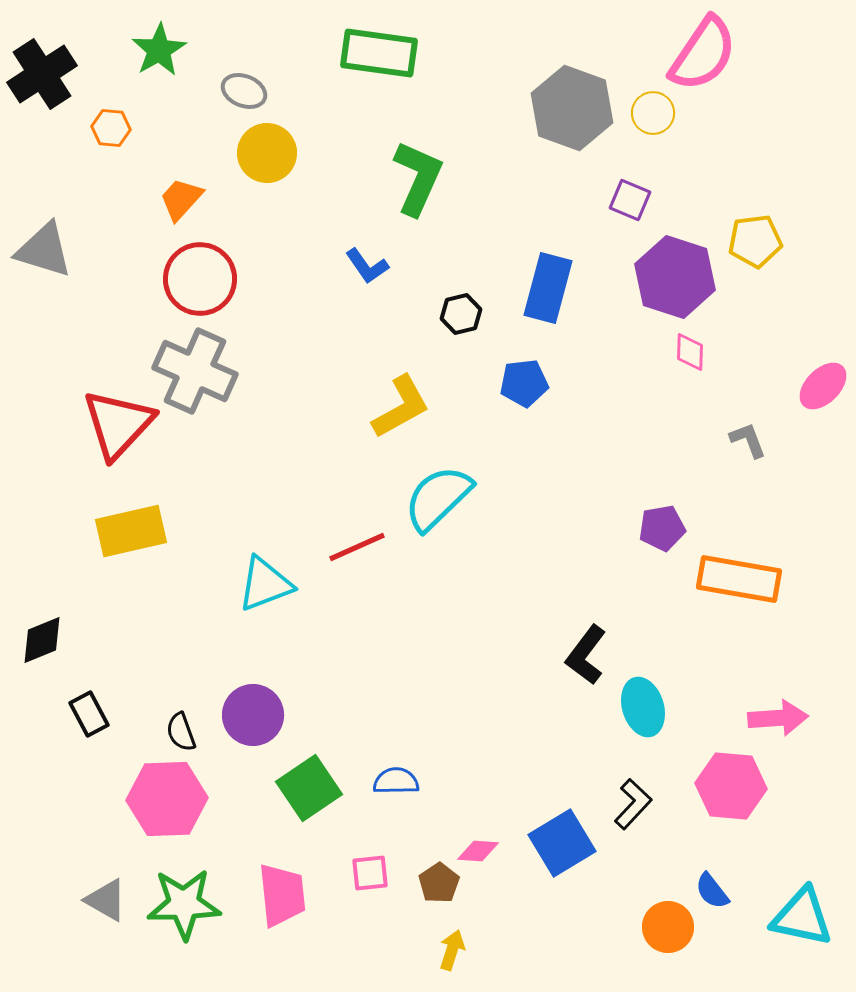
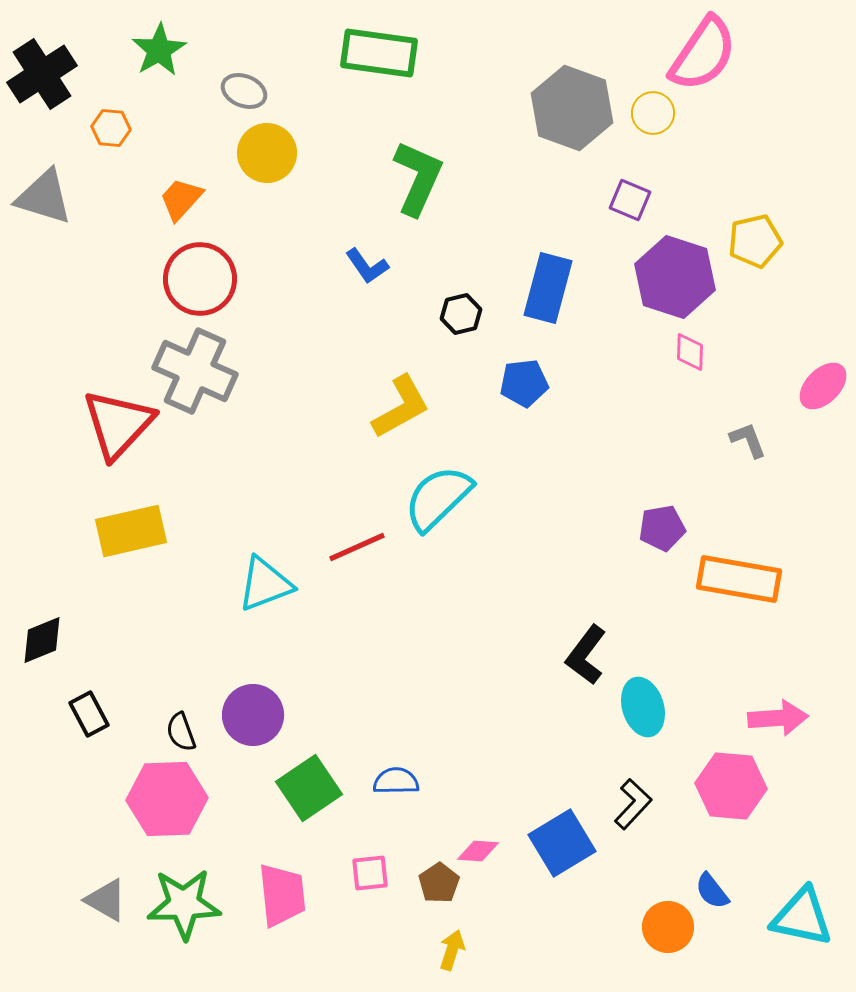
yellow pentagon at (755, 241): rotated 6 degrees counterclockwise
gray triangle at (44, 250): moved 53 px up
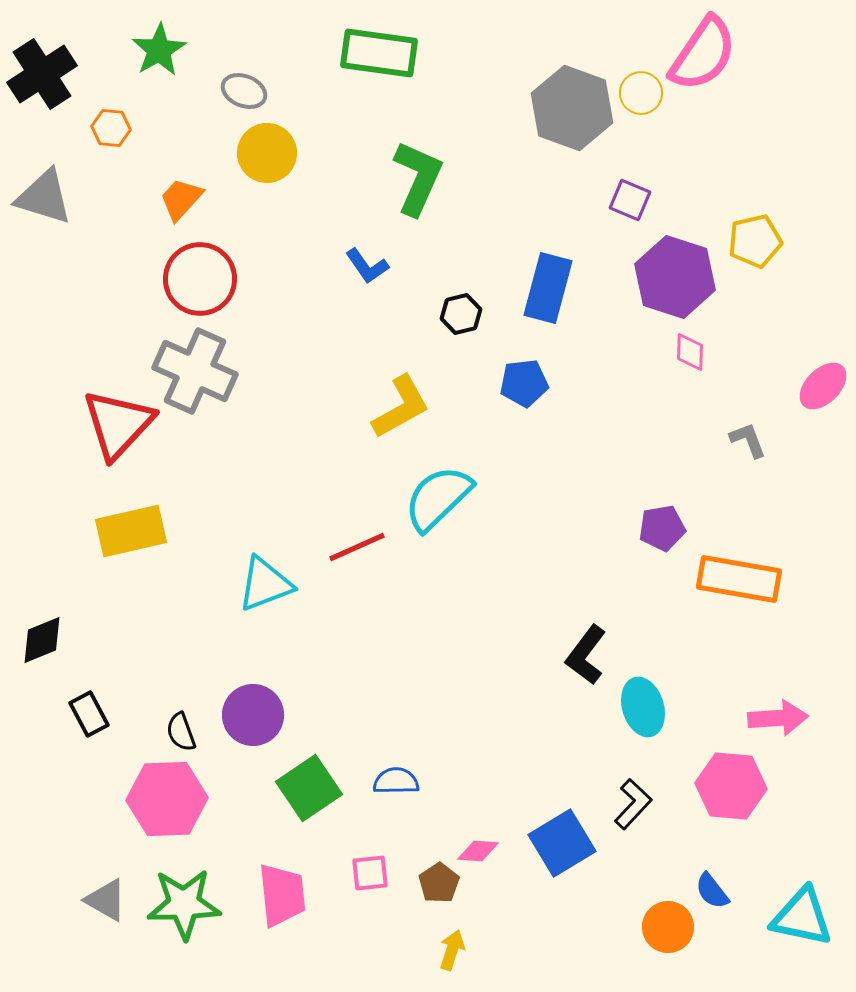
yellow circle at (653, 113): moved 12 px left, 20 px up
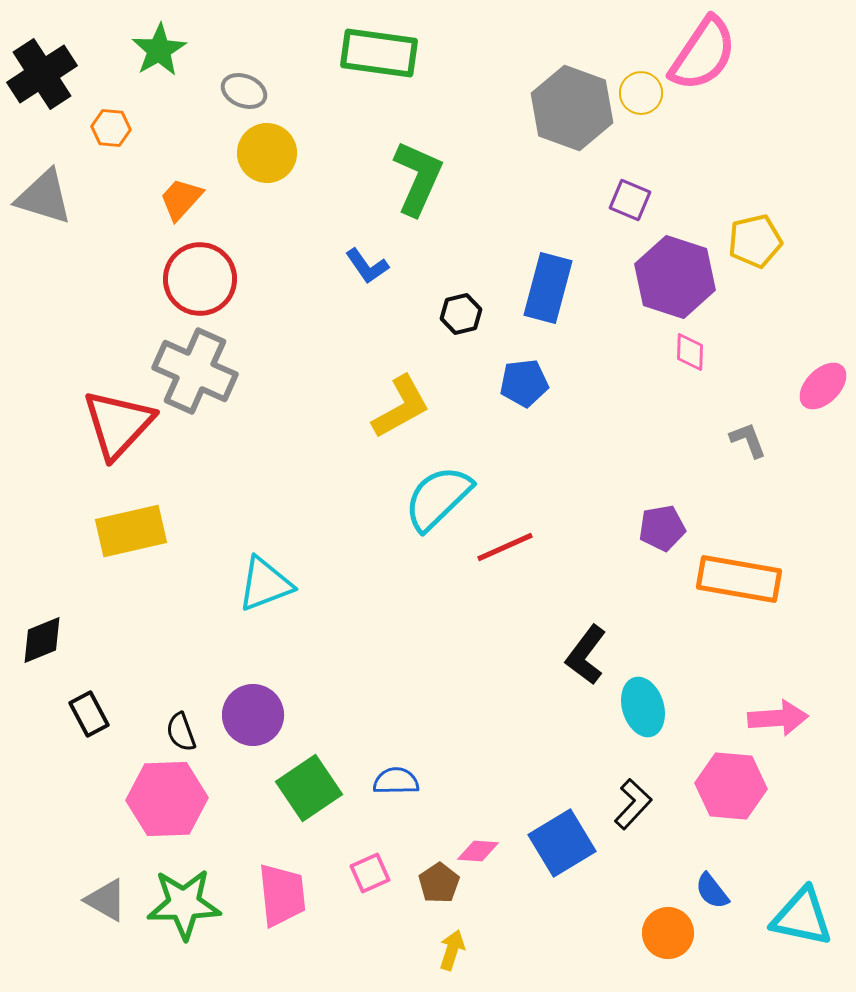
red line at (357, 547): moved 148 px right
pink square at (370, 873): rotated 18 degrees counterclockwise
orange circle at (668, 927): moved 6 px down
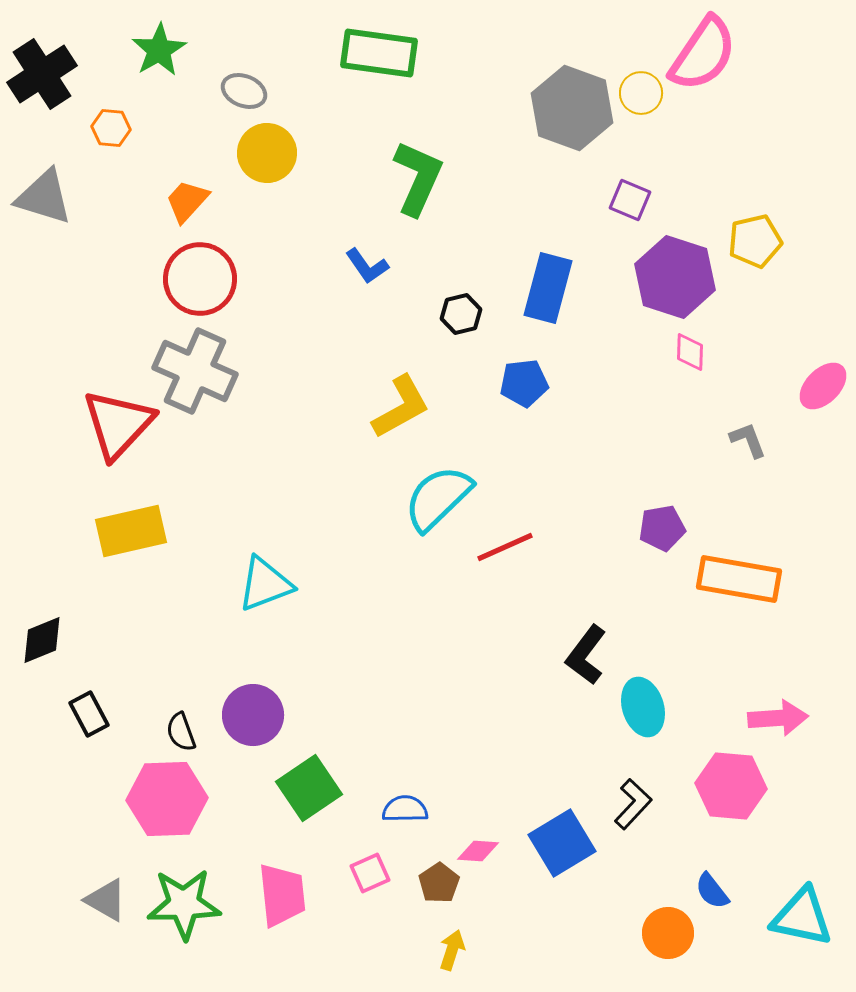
orange trapezoid at (181, 199): moved 6 px right, 2 px down
blue semicircle at (396, 781): moved 9 px right, 28 px down
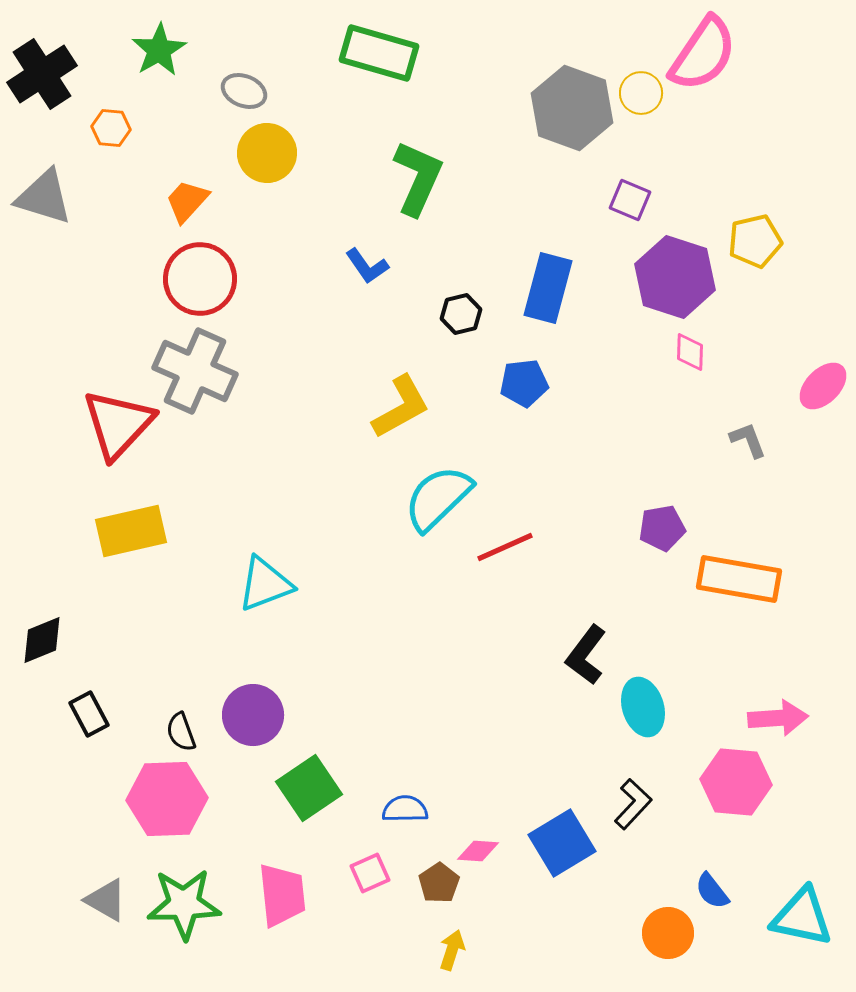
green rectangle at (379, 53): rotated 8 degrees clockwise
pink hexagon at (731, 786): moved 5 px right, 4 px up
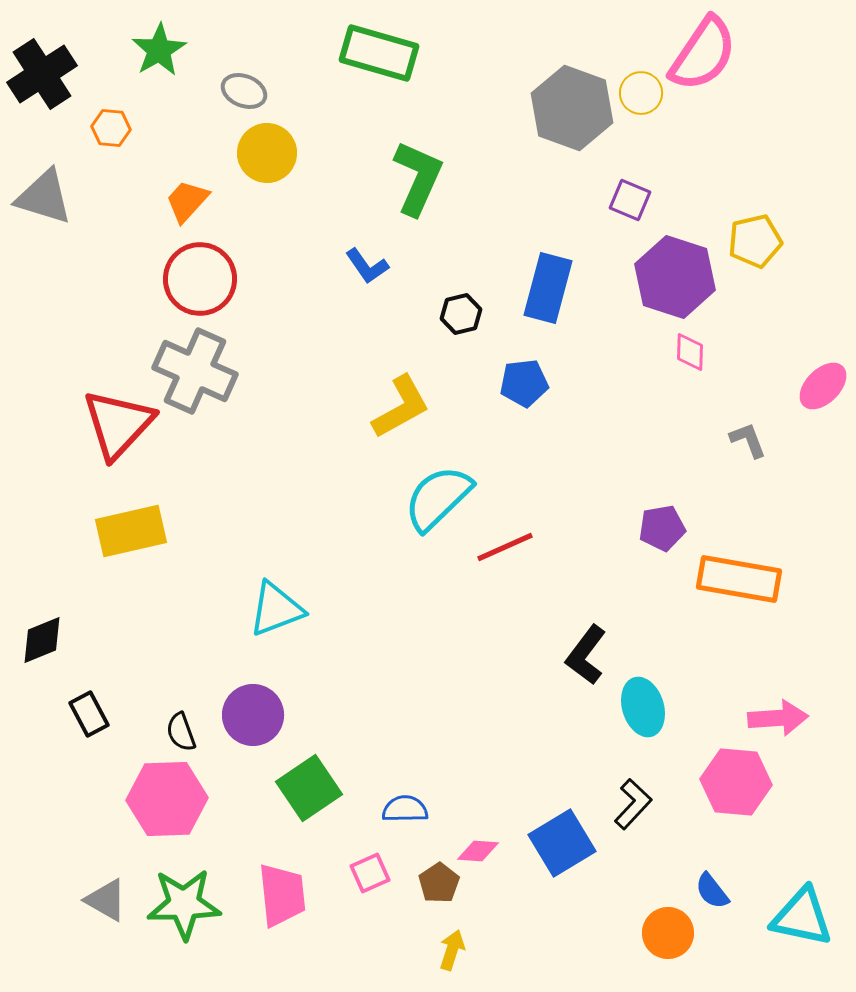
cyan triangle at (265, 584): moved 11 px right, 25 px down
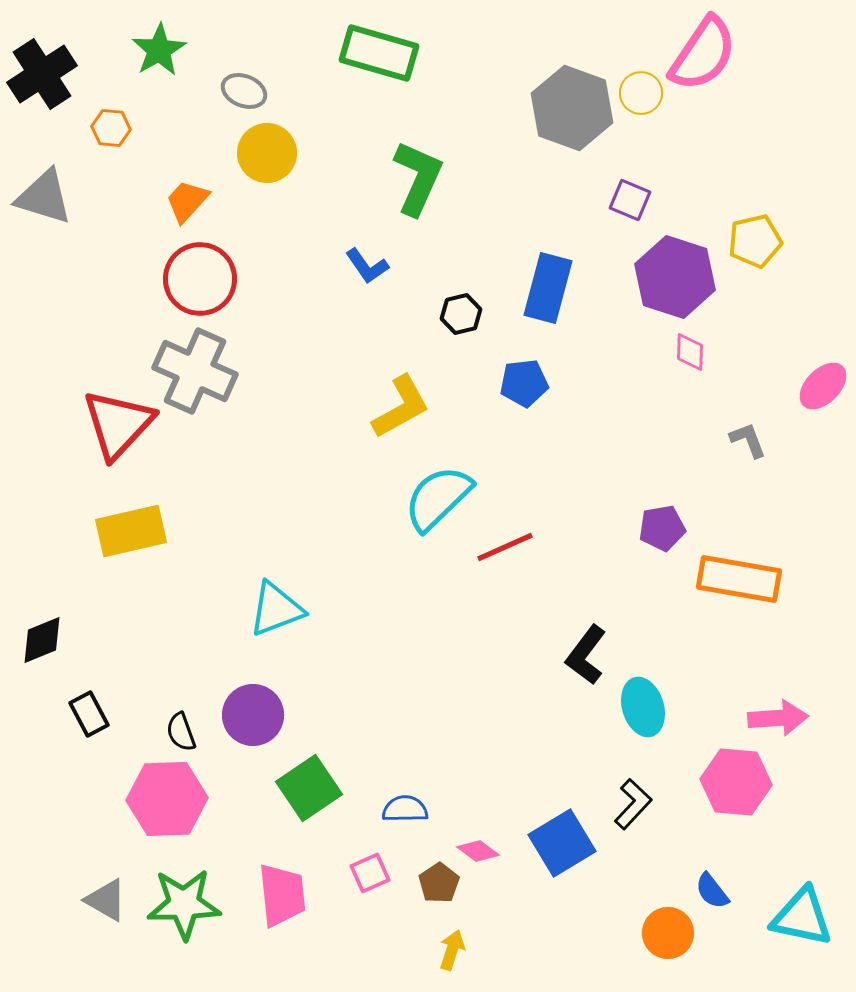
pink diamond at (478, 851): rotated 33 degrees clockwise
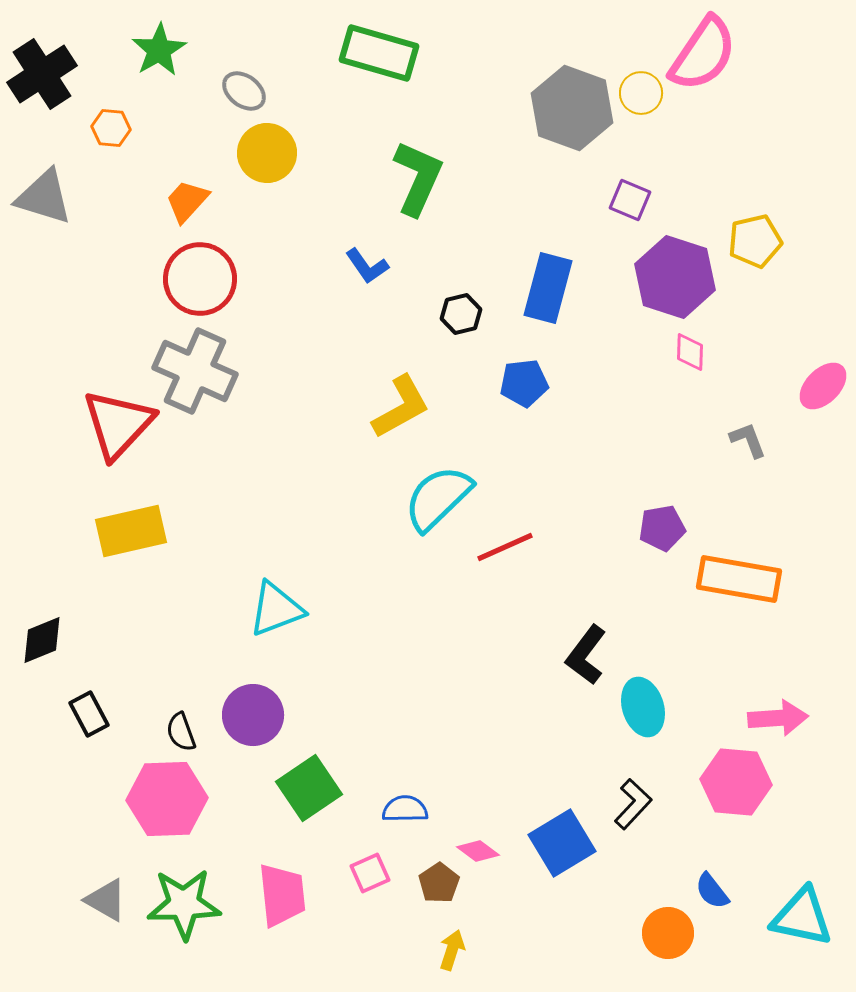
gray ellipse at (244, 91): rotated 15 degrees clockwise
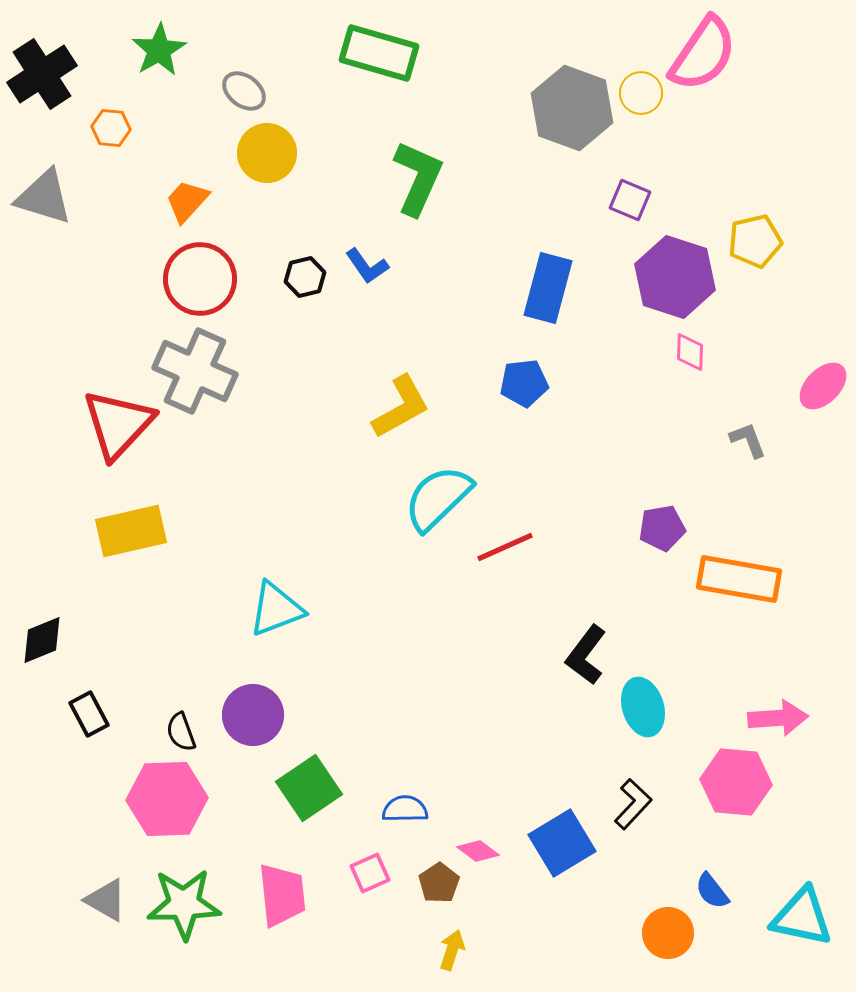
black hexagon at (461, 314): moved 156 px left, 37 px up
